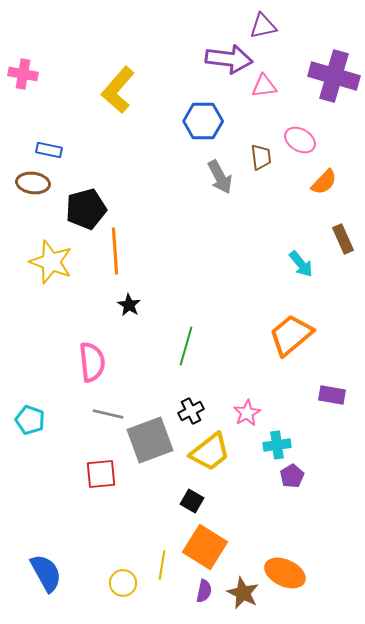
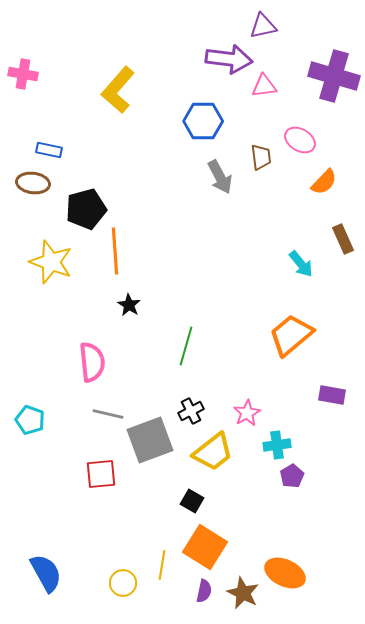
yellow trapezoid: moved 3 px right
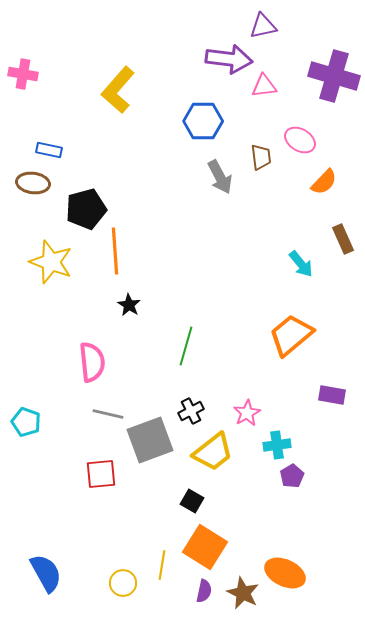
cyan pentagon: moved 4 px left, 2 px down
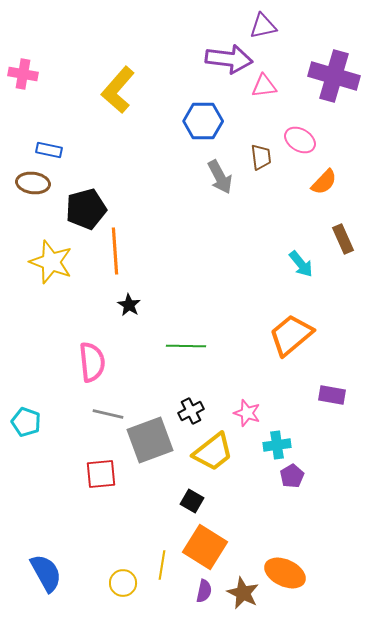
green line: rotated 75 degrees clockwise
pink star: rotated 24 degrees counterclockwise
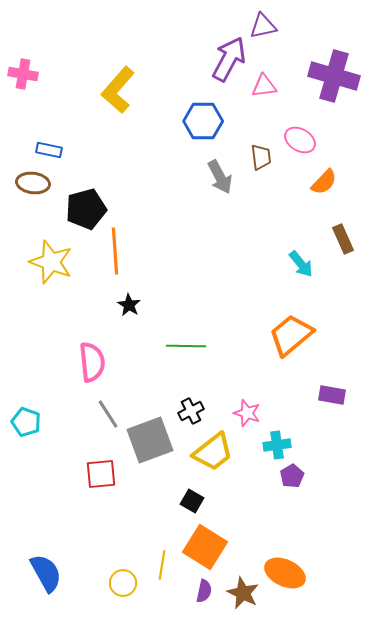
purple arrow: rotated 69 degrees counterclockwise
gray line: rotated 44 degrees clockwise
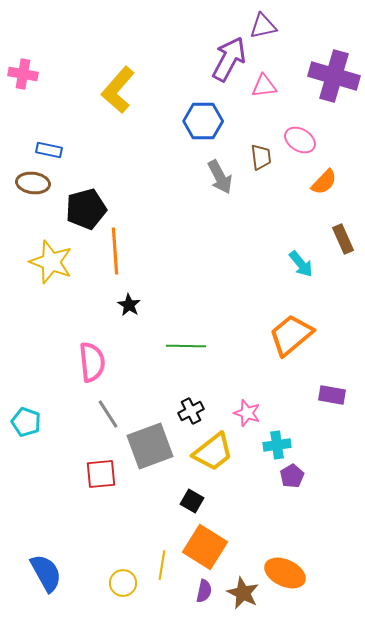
gray square: moved 6 px down
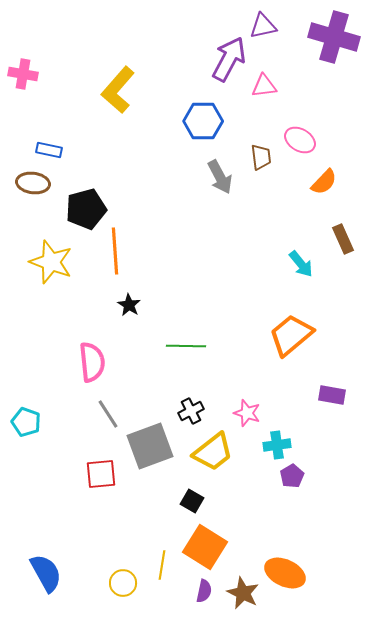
purple cross: moved 39 px up
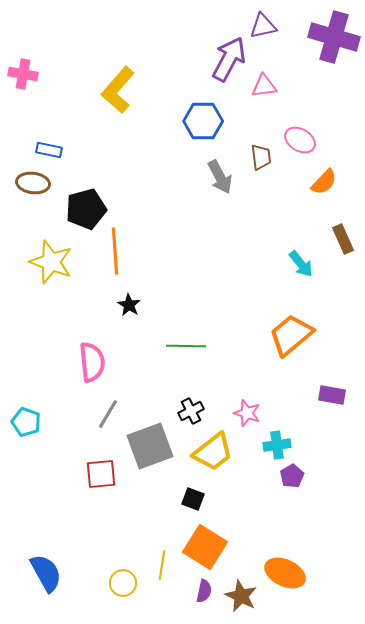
gray line: rotated 64 degrees clockwise
black square: moved 1 px right, 2 px up; rotated 10 degrees counterclockwise
brown star: moved 2 px left, 3 px down
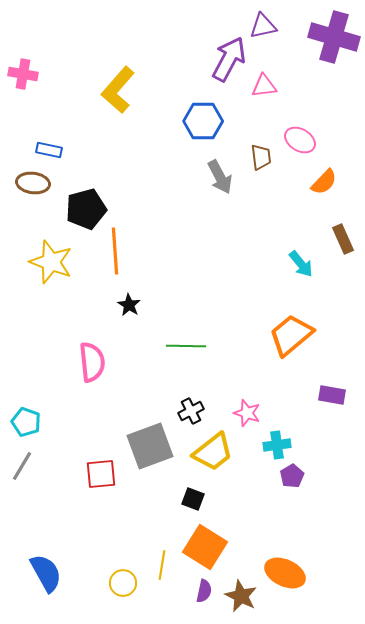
gray line: moved 86 px left, 52 px down
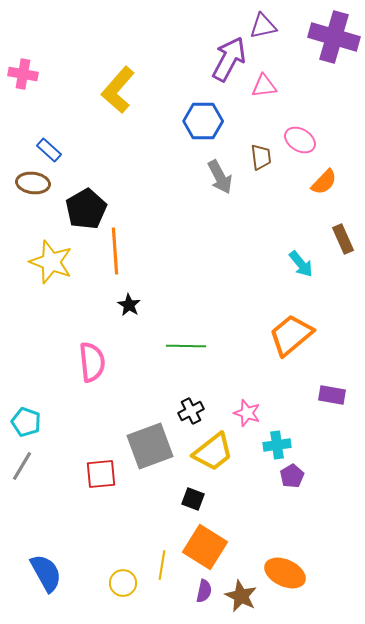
blue rectangle: rotated 30 degrees clockwise
black pentagon: rotated 15 degrees counterclockwise
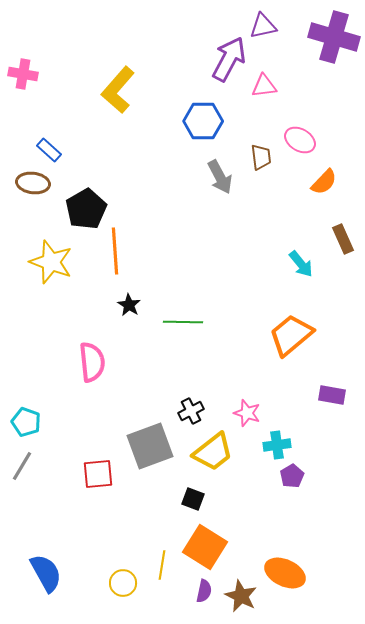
green line: moved 3 px left, 24 px up
red square: moved 3 px left
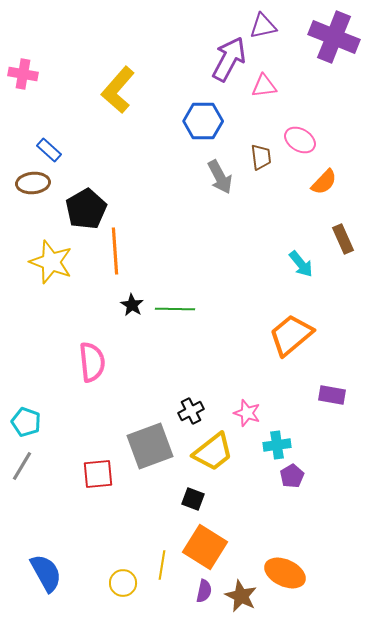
purple cross: rotated 6 degrees clockwise
brown ellipse: rotated 12 degrees counterclockwise
black star: moved 3 px right
green line: moved 8 px left, 13 px up
